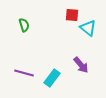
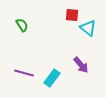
green semicircle: moved 2 px left; rotated 16 degrees counterclockwise
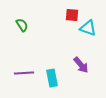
cyan triangle: rotated 18 degrees counterclockwise
purple line: rotated 18 degrees counterclockwise
cyan rectangle: rotated 48 degrees counterclockwise
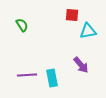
cyan triangle: moved 3 px down; rotated 30 degrees counterclockwise
purple line: moved 3 px right, 2 px down
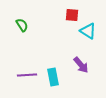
cyan triangle: rotated 42 degrees clockwise
cyan rectangle: moved 1 px right, 1 px up
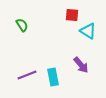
purple line: rotated 18 degrees counterclockwise
